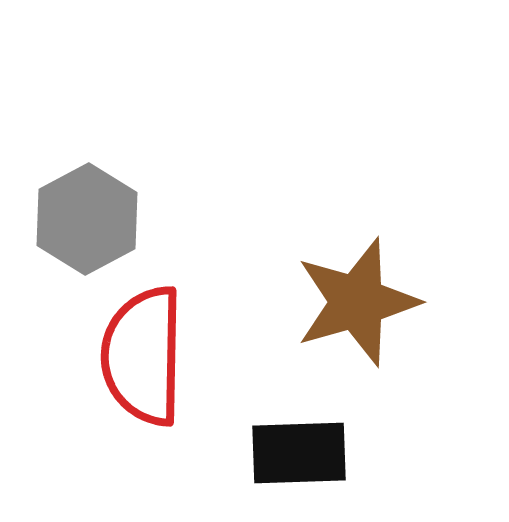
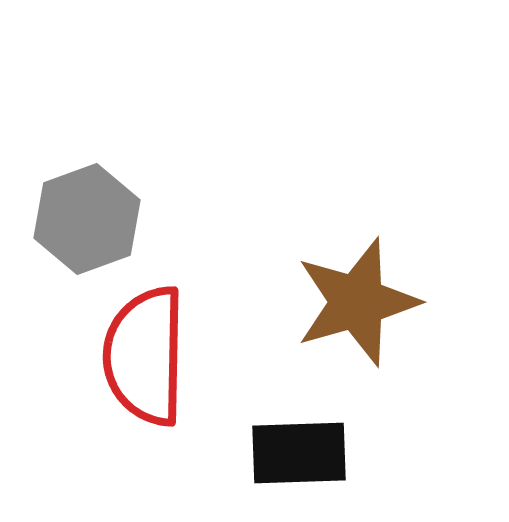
gray hexagon: rotated 8 degrees clockwise
red semicircle: moved 2 px right
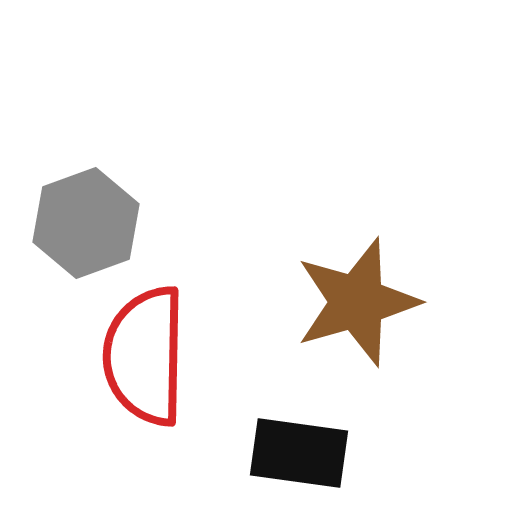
gray hexagon: moved 1 px left, 4 px down
black rectangle: rotated 10 degrees clockwise
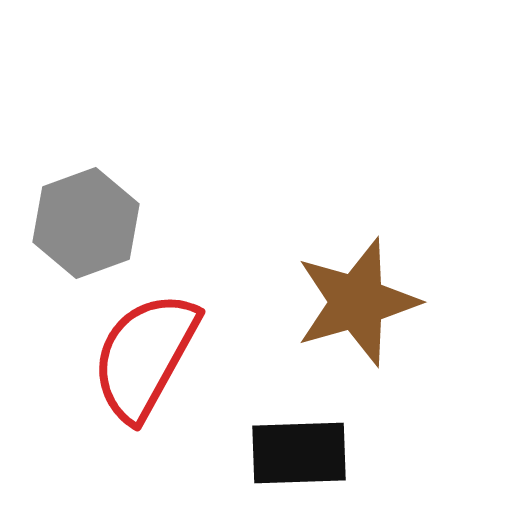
red semicircle: rotated 28 degrees clockwise
black rectangle: rotated 10 degrees counterclockwise
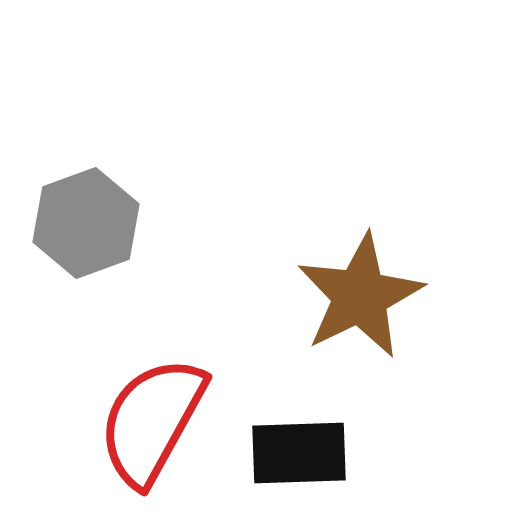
brown star: moved 3 px right, 6 px up; rotated 10 degrees counterclockwise
red semicircle: moved 7 px right, 65 px down
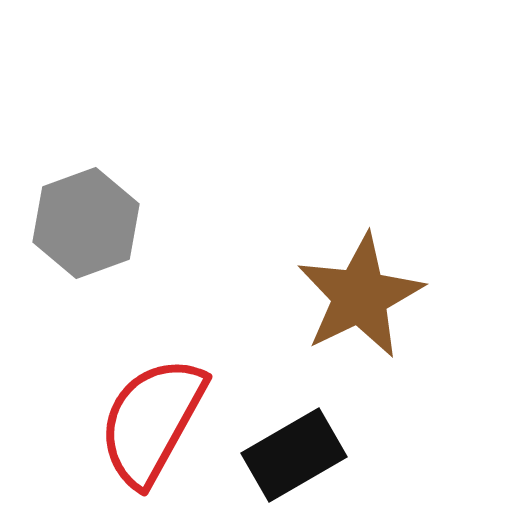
black rectangle: moved 5 px left, 2 px down; rotated 28 degrees counterclockwise
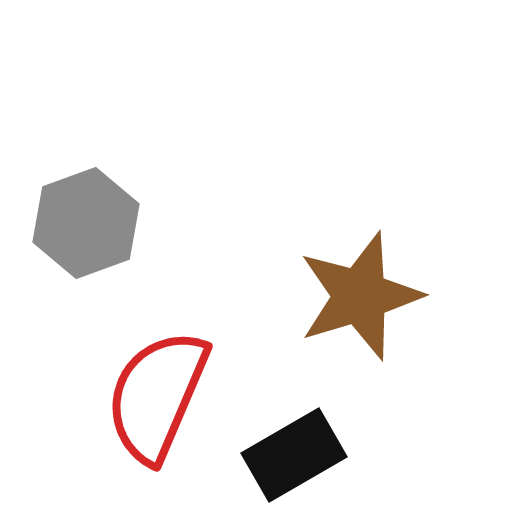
brown star: rotated 9 degrees clockwise
red semicircle: moved 5 px right, 25 px up; rotated 6 degrees counterclockwise
